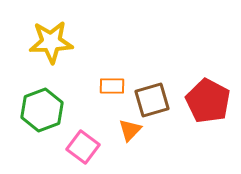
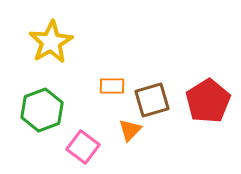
yellow star: rotated 27 degrees counterclockwise
red pentagon: rotated 12 degrees clockwise
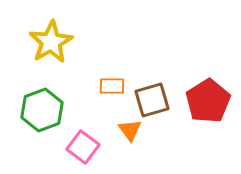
orange triangle: rotated 20 degrees counterclockwise
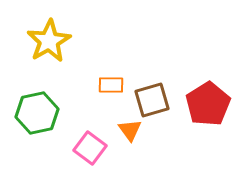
yellow star: moved 2 px left, 1 px up
orange rectangle: moved 1 px left, 1 px up
red pentagon: moved 3 px down
green hexagon: moved 5 px left, 3 px down; rotated 9 degrees clockwise
pink square: moved 7 px right, 1 px down
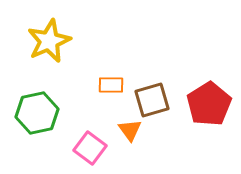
yellow star: rotated 6 degrees clockwise
red pentagon: moved 1 px right
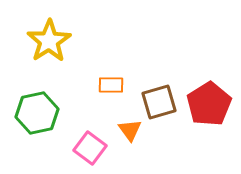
yellow star: rotated 9 degrees counterclockwise
brown square: moved 7 px right, 2 px down
